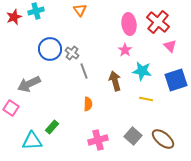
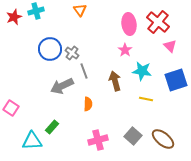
gray arrow: moved 33 px right, 2 px down
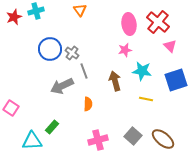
pink star: rotated 24 degrees clockwise
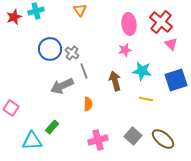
red cross: moved 3 px right
pink triangle: moved 1 px right, 2 px up
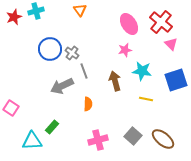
pink ellipse: rotated 25 degrees counterclockwise
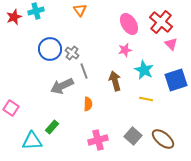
cyan star: moved 2 px right, 1 px up; rotated 18 degrees clockwise
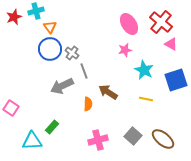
orange triangle: moved 30 px left, 17 px down
pink triangle: rotated 16 degrees counterclockwise
brown arrow: moved 7 px left, 11 px down; rotated 42 degrees counterclockwise
